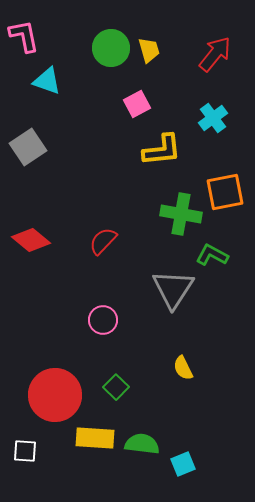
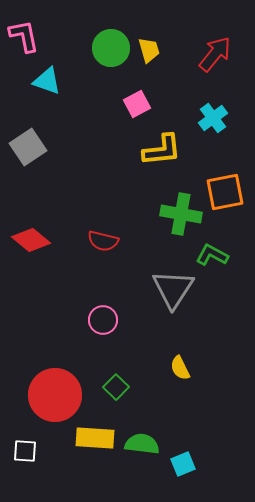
red semicircle: rotated 120 degrees counterclockwise
yellow semicircle: moved 3 px left
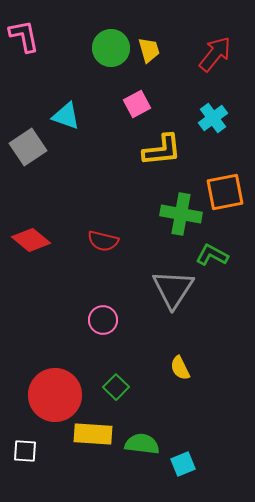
cyan triangle: moved 19 px right, 35 px down
yellow rectangle: moved 2 px left, 4 px up
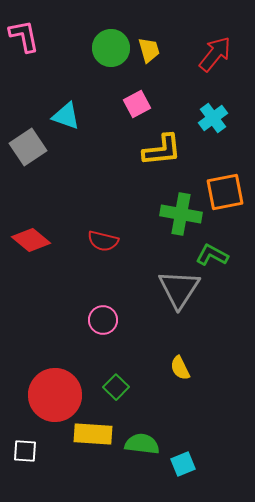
gray triangle: moved 6 px right
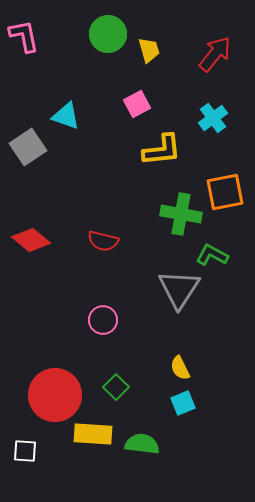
green circle: moved 3 px left, 14 px up
cyan square: moved 61 px up
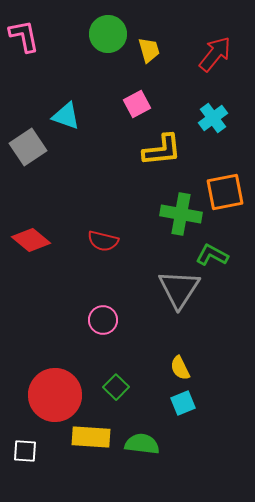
yellow rectangle: moved 2 px left, 3 px down
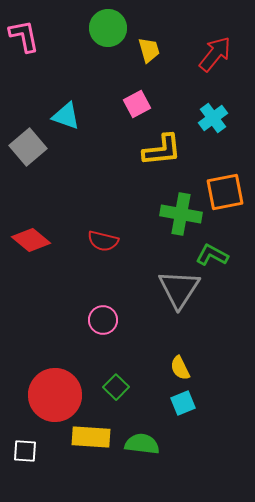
green circle: moved 6 px up
gray square: rotated 6 degrees counterclockwise
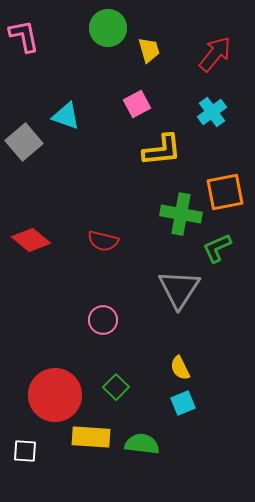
cyan cross: moved 1 px left, 6 px up
gray square: moved 4 px left, 5 px up
green L-shape: moved 5 px right, 7 px up; rotated 52 degrees counterclockwise
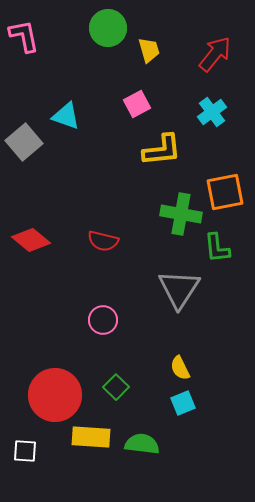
green L-shape: rotated 72 degrees counterclockwise
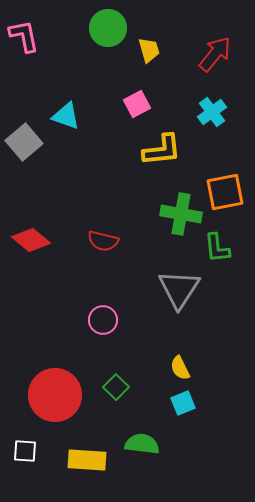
yellow rectangle: moved 4 px left, 23 px down
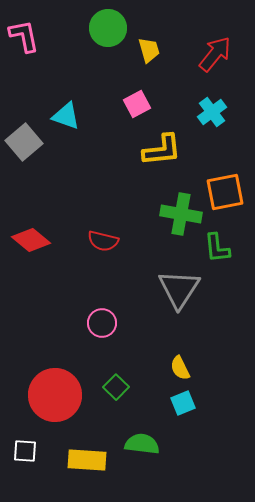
pink circle: moved 1 px left, 3 px down
